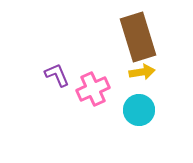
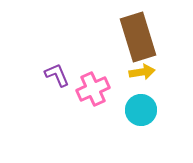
cyan circle: moved 2 px right
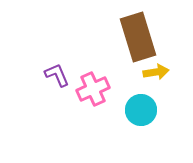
yellow arrow: moved 14 px right
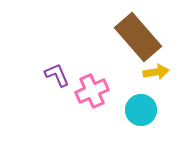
brown rectangle: rotated 24 degrees counterclockwise
pink cross: moved 1 px left, 2 px down
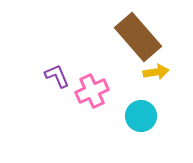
purple L-shape: moved 1 px down
cyan circle: moved 6 px down
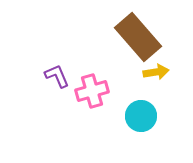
pink cross: rotated 8 degrees clockwise
